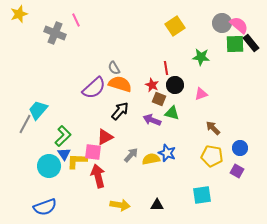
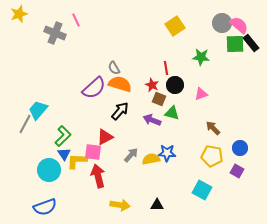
blue star: rotated 18 degrees counterclockwise
cyan circle: moved 4 px down
cyan square: moved 5 px up; rotated 36 degrees clockwise
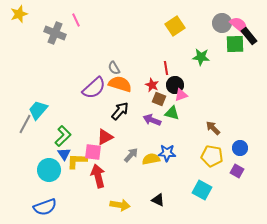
black rectangle: moved 2 px left, 7 px up
pink triangle: moved 20 px left, 1 px down
black triangle: moved 1 px right, 5 px up; rotated 24 degrees clockwise
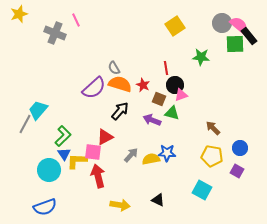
red star: moved 9 px left
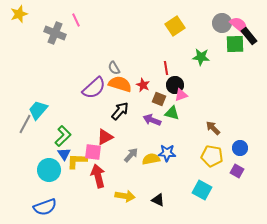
yellow arrow: moved 5 px right, 9 px up
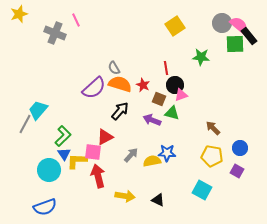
yellow semicircle: moved 1 px right, 2 px down
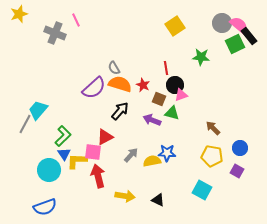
green square: rotated 24 degrees counterclockwise
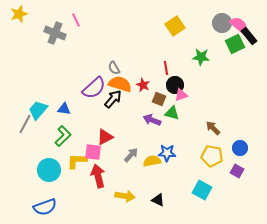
black arrow: moved 7 px left, 12 px up
blue triangle: moved 45 px up; rotated 48 degrees counterclockwise
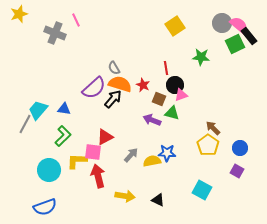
yellow pentagon: moved 4 px left, 11 px up; rotated 25 degrees clockwise
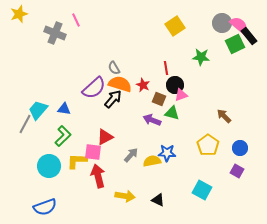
brown arrow: moved 11 px right, 12 px up
cyan circle: moved 4 px up
